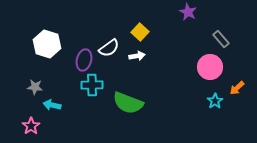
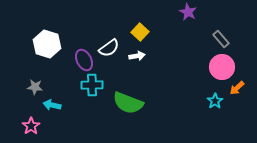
purple ellipse: rotated 40 degrees counterclockwise
pink circle: moved 12 px right
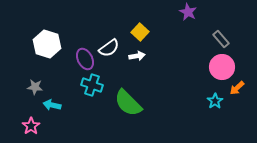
purple ellipse: moved 1 px right, 1 px up
cyan cross: rotated 20 degrees clockwise
green semicircle: rotated 24 degrees clockwise
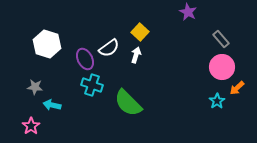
white arrow: moved 1 px left, 1 px up; rotated 63 degrees counterclockwise
cyan star: moved 2 px right
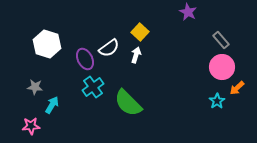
gray rectangle: moved 1 px down
cyan cross: moved 1 px right, 2 px down; rotated 35 degrees clockwise
cyan arrow: rotated 108 degrees clockwise
pink star: rotated 30 degrees clockwise
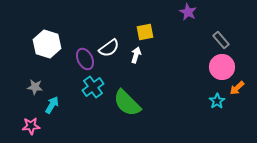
yellow square: moved 5 px right; rotated 36 degrees clockwise
green semicircle: moved 1 px left
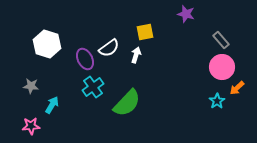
purple star: moved 2 px left, 2 px down; rotated 12 degrees counterclockwise
gray star: moved 4 px left, 1 px up
green semicircle: rotated 92 degrees counterclockwise
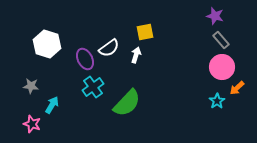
purple star: moved 29 px right, 2 px down
pink star: moved 1 px right, 2 px up; rotated 24 degrees clockwise
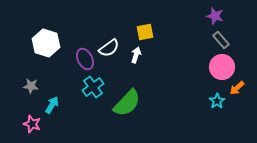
white hexagon: moved 1 px left, 1 px up
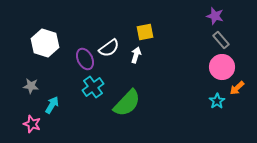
white hexagon: moved 1 px left
